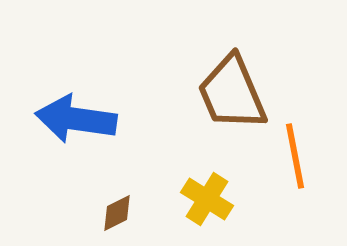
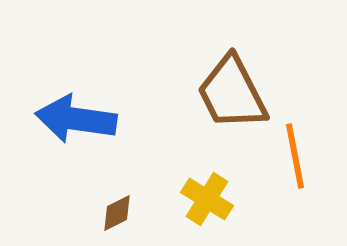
brown trapezoid: rotated 4 degrees counterclockwise
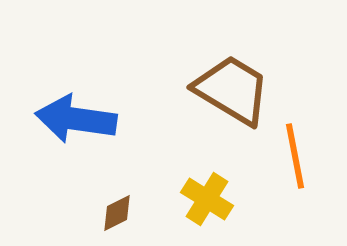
brown trapezoid: moved 3 px up; rotated 148 degrees clockwise
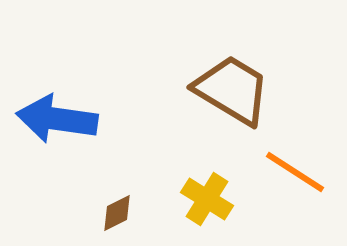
blue arrow: moved 19 px left
orange line: moved 16 px down; rotated 46 degrees counterclockwise
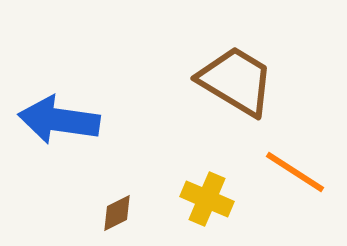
brown trapezoid: moved 4 px right, 9 px up
blue arrow: moved 2 px right, 1 px down
yellow cross: rotated 9 degrees counterclockwise
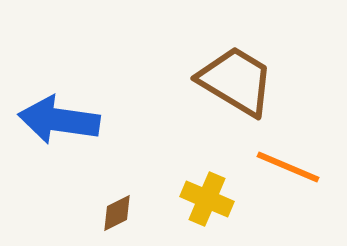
orange line: moved 7 px left, 5 px up; rotated 10 degrees counterclockwise
